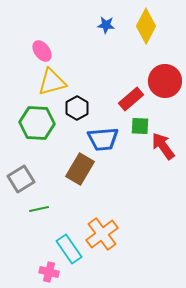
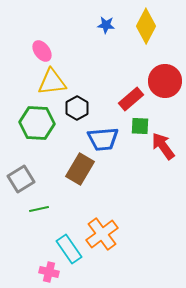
yellow triangle: rotated 8 degrees clockwise
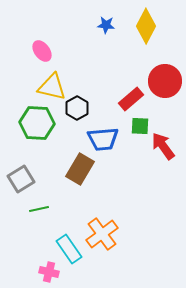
yellow triangle: moved 5 px down; rotated 20 degrees clockwise
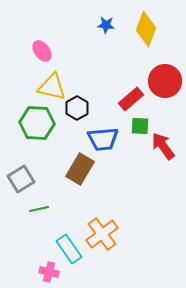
yellow diamond: moved 3 px down; rotated 8 degrees counterclockwise
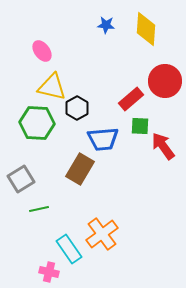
yellow diamond: rotated 16 degrees counterclockwise
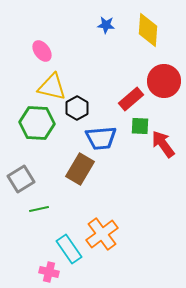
yellow diamond: moved 2 px right, 1 px down
red circle: moved 1 px left
blue trapezoid: moved 2 px left, 1 px up
red arrow: moved 2 px up
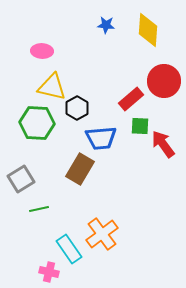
pink ellipse: rotated 50 degrees counterclockwise
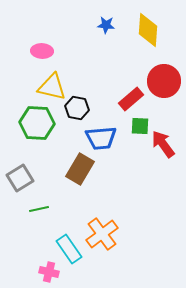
black hexagon: rotated 20 degrees counterclockwise
gray square: moved 1 px left, 1 px up
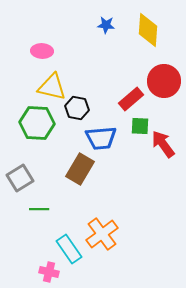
green line: rotated 12 degrees clockwise
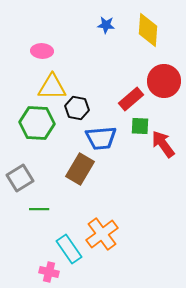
yellow triangle: rotated 12 degrees counterclockwise
